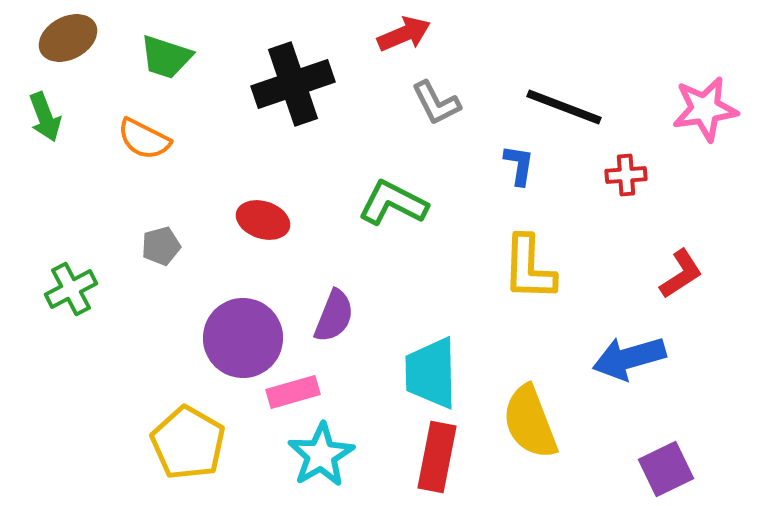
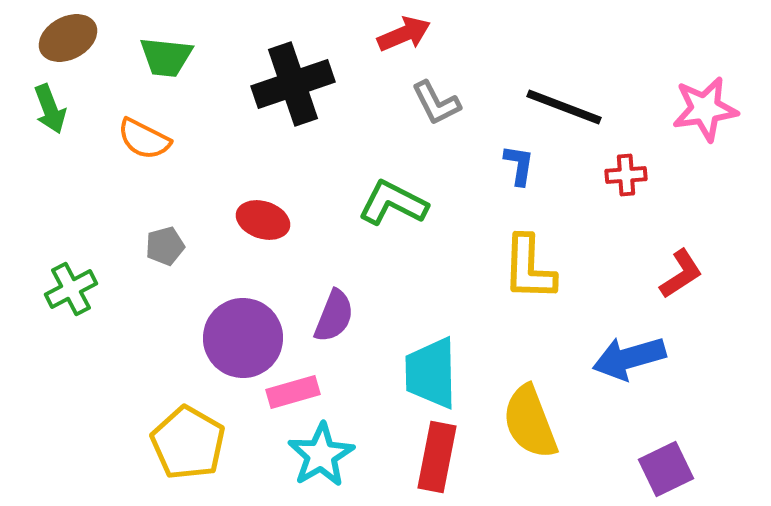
green trapezoid: rotated 12 degrees counterclockwise
green arrow: moved 5 px right, 8 px up
gray pentagon: moved 4 px right
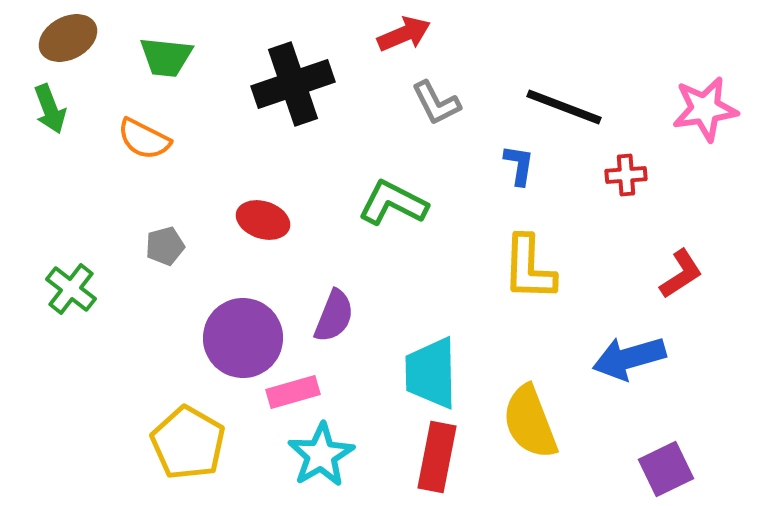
green cross: rotated 24 degrees counterclockwise
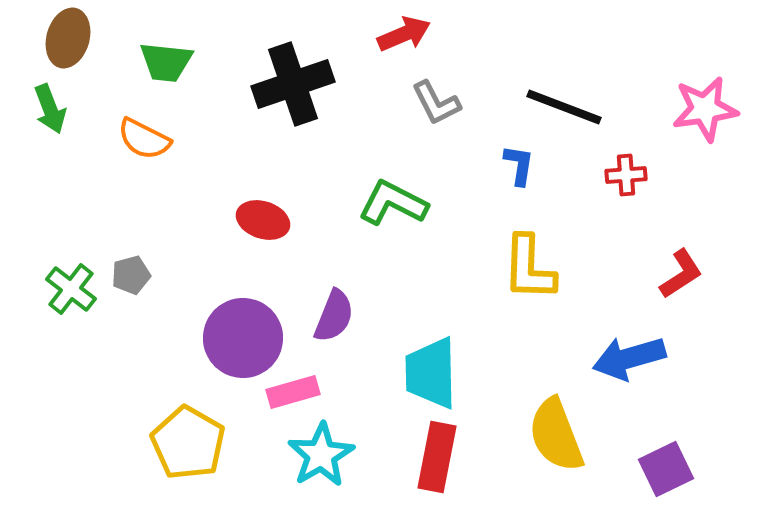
brown ellipse: rotated 46 degrees counterclockwise
green trapezoid: moved 5 px down
gray pentagon: moved 34 px left, 29 px down
yellow semicircle: moved 26 px right, 13 px down
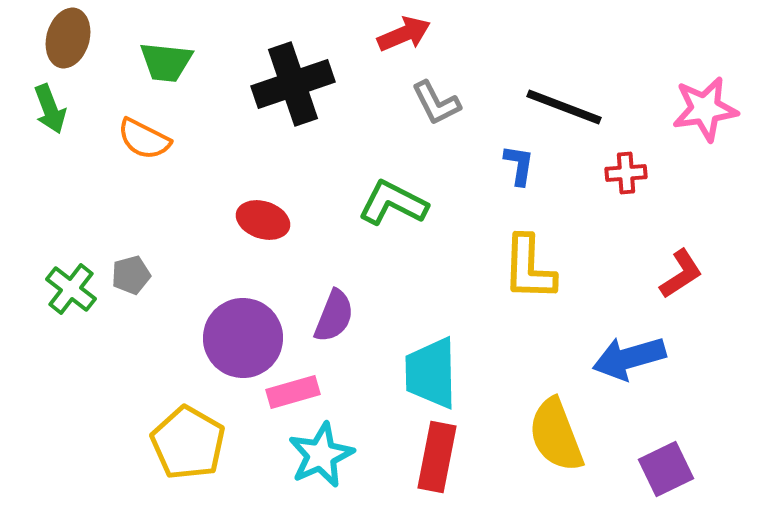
red cross: moved 2 px up
cyan star: rotated 6 degrees clockwise
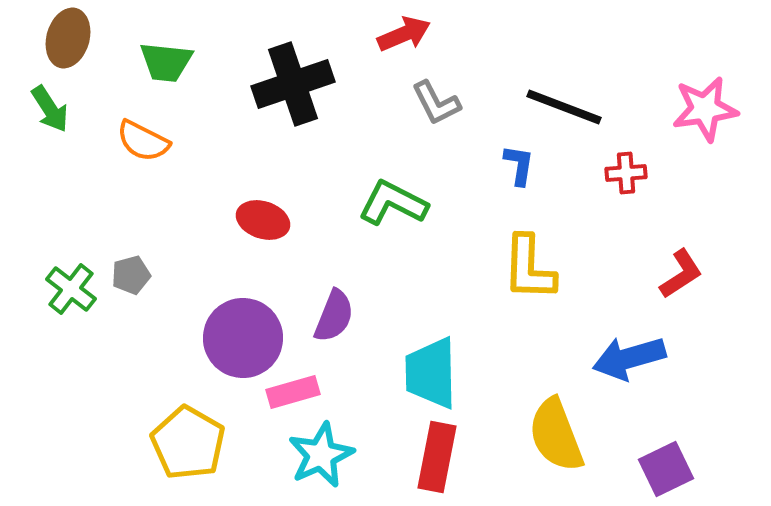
green arrow: rotated 12 degrees counterclockwise
orange semicircle: moved 1 px left, 2 px down
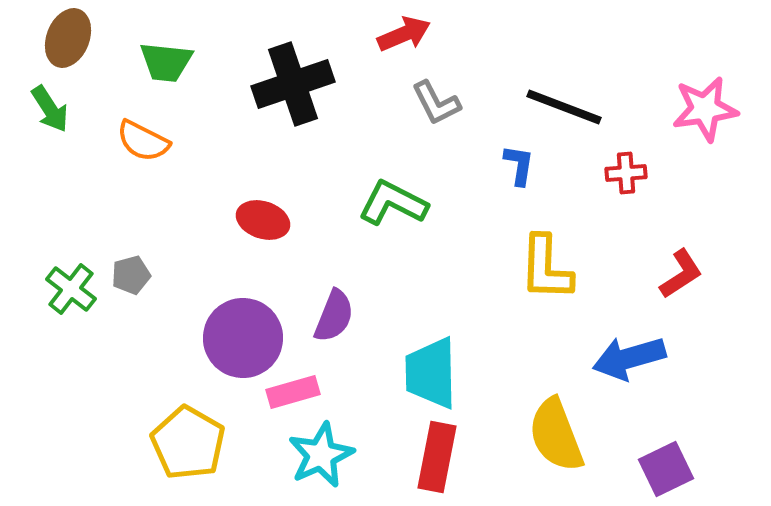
brown ellipse: rotated 6 degrees clockwise
yellow L-shape: moved 17 px right
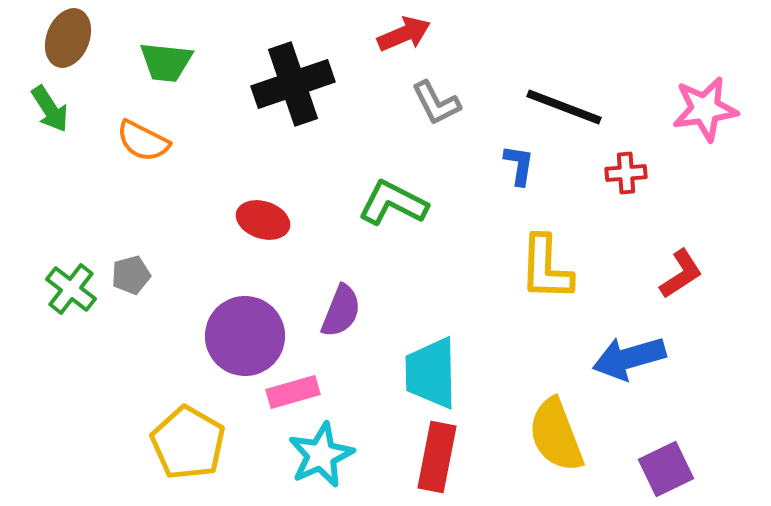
purple semicircle: moved 7 px right, 5 px up
purple circle: moved 2 px right, 2 px up
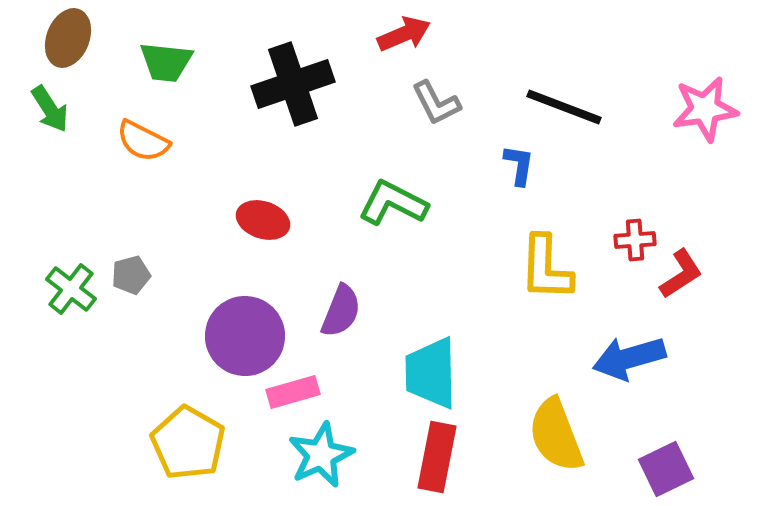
red cross: moved 9 px right, 67 px down
